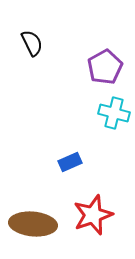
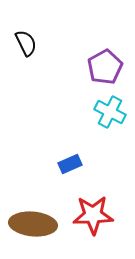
black semicircle: moved 6 px left
cyan cross: moved 4 px left, 1 px up; rotated 12 degrees clockwise
blue rectangle: moved 2 px down
red star: rotated 18 degrees clockwise
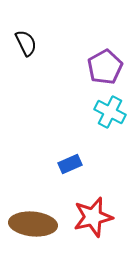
red star: moved 2 px down; rotated 12 degrees counterclockwise
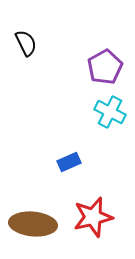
blue rectangle: moved 1 px left, 2 px up
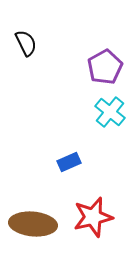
cyan cross: rotated 12 degrees clockwise
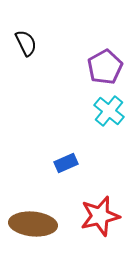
cyan cross: moved 1 px left, 1 px up
blue rectangle: moved 3 px left, 1 px down
red star: moved 7 px right, 1 px up
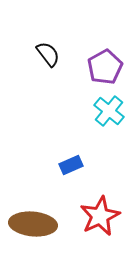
black semicircle: moved 22 px right, 11 px down; rotated 12 degrees counterclockwise
blue rectangle: moved 5 px right, 2 px down
red star: rotated 12 degrees counterclockwise
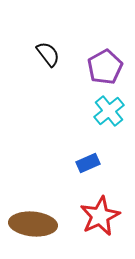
cyan cross: rotated 12 degrees clockwise
blue rectangle: moved 17 px right, 2 px up
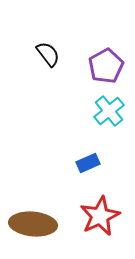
purple pentagon: moved 1 px right, 1 px up
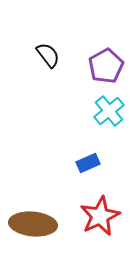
black semicircle: moved 1 px down
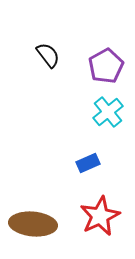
cyan cross: moved 1 px left, 1 px down
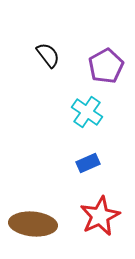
cyan cross: moved 21 px left; rotated 16 degrees counterclockwise
